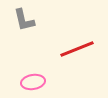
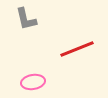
gray L-shape: moved 2 px right, 1 px up
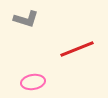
gray L-shape: rotated 60 degrees counterclockwise
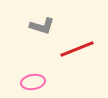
gray L-shape: moved 16 px right, 7 px down
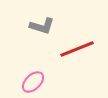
pink ellipse: rotated 35 degrees counterclockwise
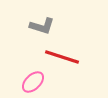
red line: moved 15 px left, 8 px down; rotated 40 degrees clockwise
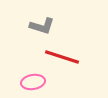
pink ellipse: rotated 35 degrees clockwise
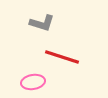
gray L-shape: moved 3 px up
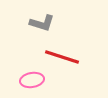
pink ellipse: moved 1 px left, 2 px up
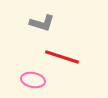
pink ellipse: moved 1 px right; rotated 20 degrees clockwise
